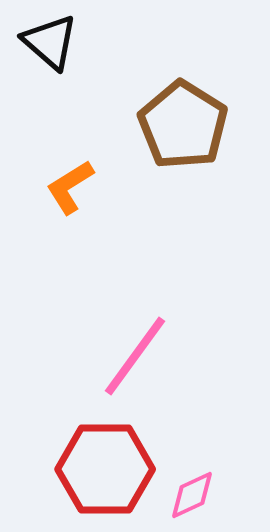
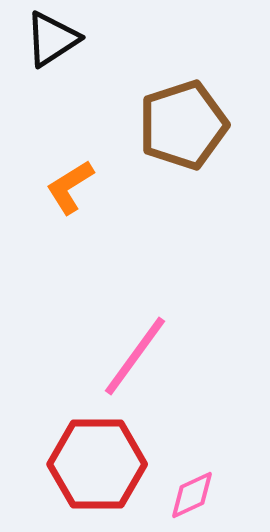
black triangle: moved 2 px right, 3 px up; rotated 46 degrees clockwise
brown pentagon: rotated 22 degrees clockwise
red hexagon: moved 8 px left, 5 px up
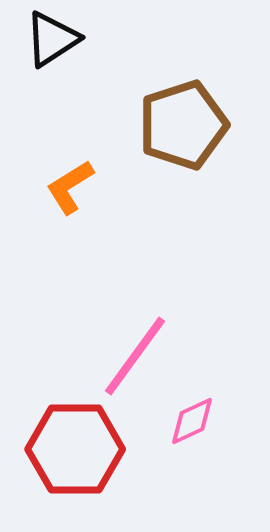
red hexagon: moved 22 px left, 15 px up
pink diamond: moved 74 px up
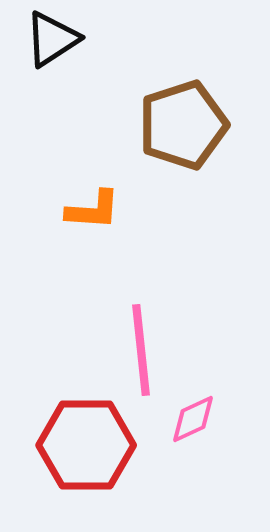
orange L-shape: moved 23 px right, 23 px down; rotated 144 degrees counterclockwise
pink line: moved 6 px right, 6 px up; rotated 42 degrees counterclockwise
pink diamond: moved 1 px right, 2 px up
red hexagon: moved 11 px right, 4 px up
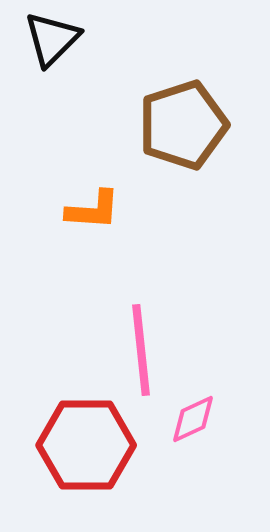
black triangle: rotated 12 degrees counterclockwise
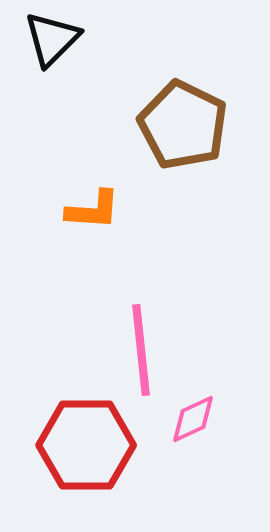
brown pentagon: rotated 28 degrees counterclockwise
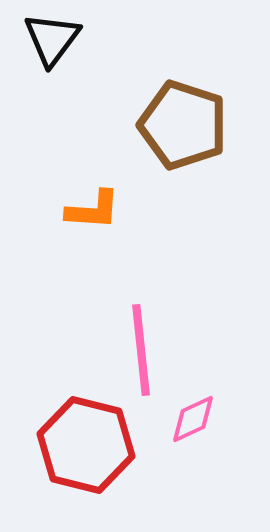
black triangle: rotated 8 degrees counterclockwise
brown pentagon: rotated 8 degrees counterclockwise
red hexagon: rotated 14 degrees clockwise
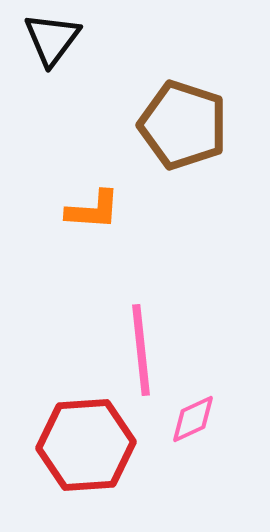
red hexagon: rotated 18 degrees counterclockwise
